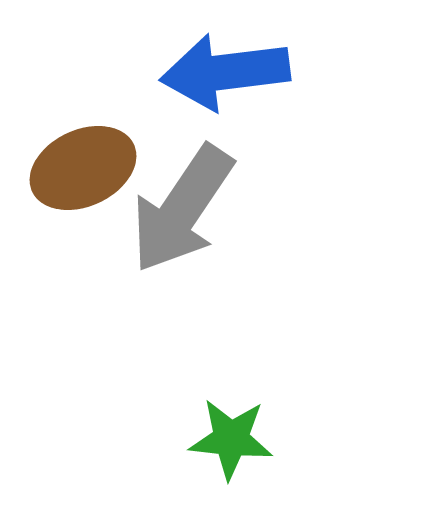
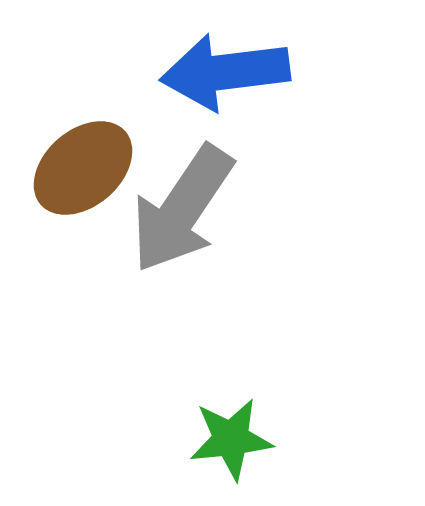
brown ellipse: rotated 16 degrees counterclockwise
green star: rotated 12 degrees counterclockwise
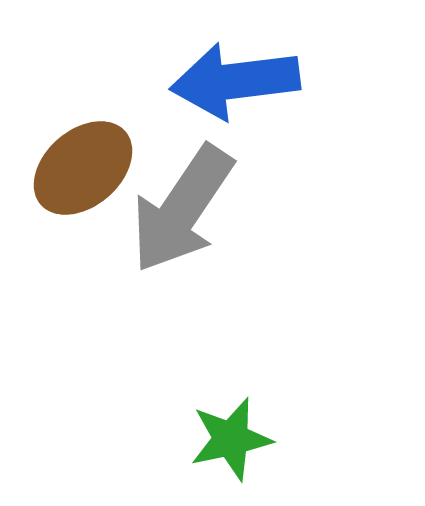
blue arrow: moved 10 px right, 9 px down
green star: rotated 6 degrees counterclockwise
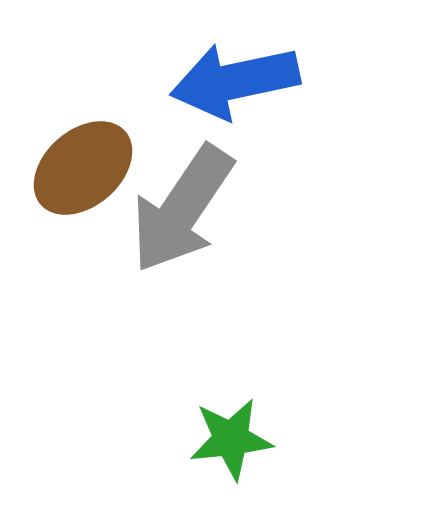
blue arrow: rotated 5 degrees counterclockwise
green star: rotated 6 degrees clockwise
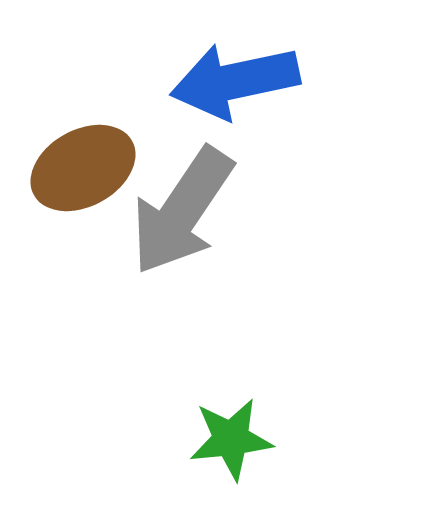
brown ellipse: rotated 12 degrees clockwise
gray arrow: moved 2 px down
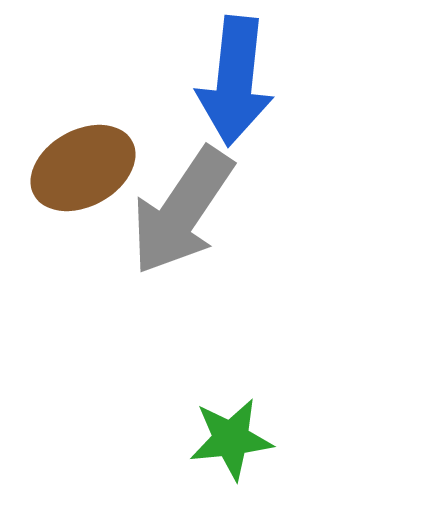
blue arrow: rotated 72 degrees counterclockwise
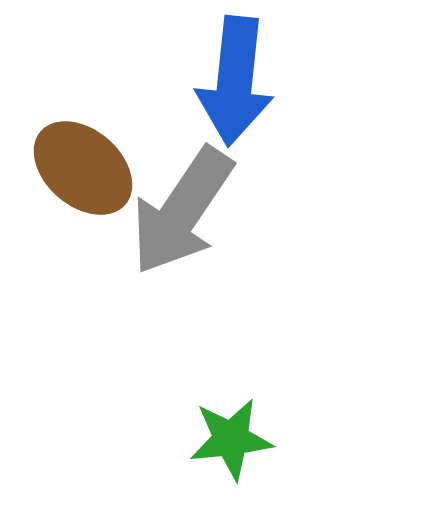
brown ellipse: rotated 70 degrees clockwise
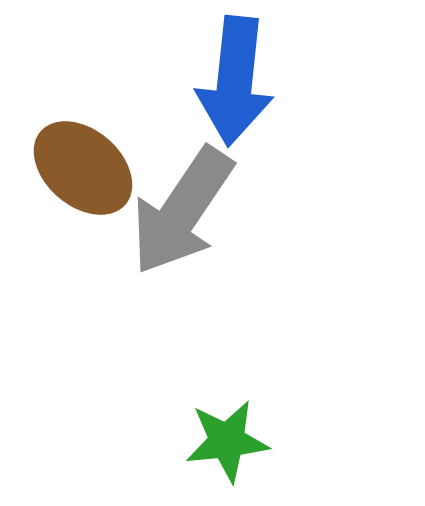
green star: moved 4 px left, 2 px down
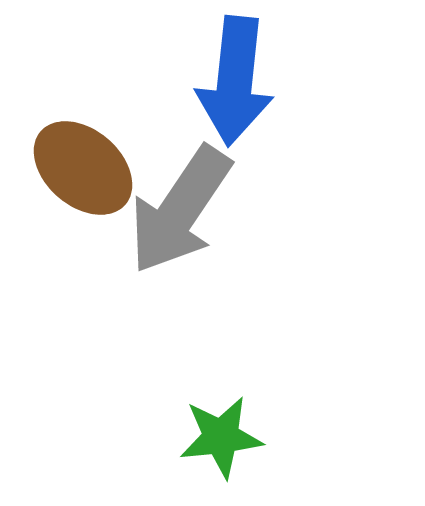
gray arrow: moved 2 px left, 1 px up
green star: moved 6 px left, 4 px up
